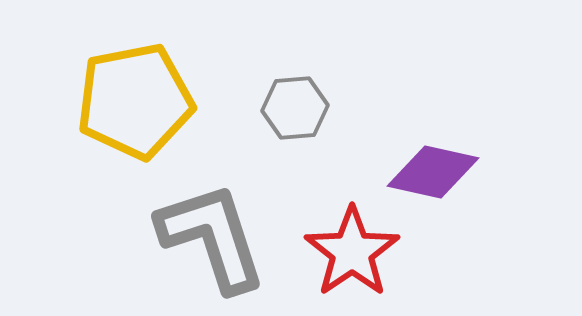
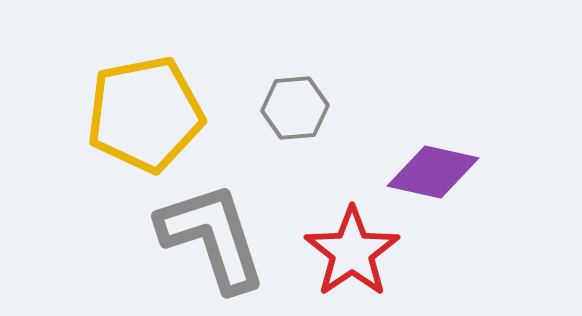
yellow pentagon: moved 10 px right, 13 px down
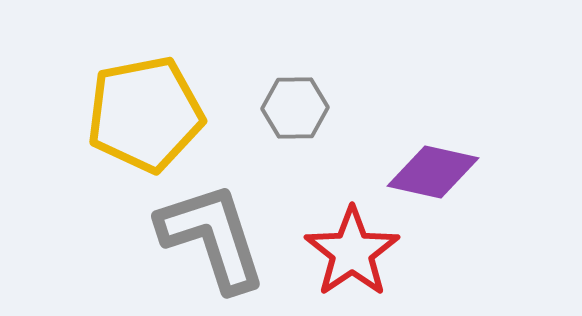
gray hexagon: rotated 4 degrees clockwise
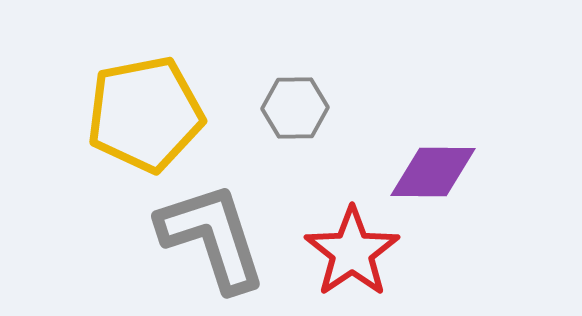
purple diamond: rotated 12 degrees counterclockwise
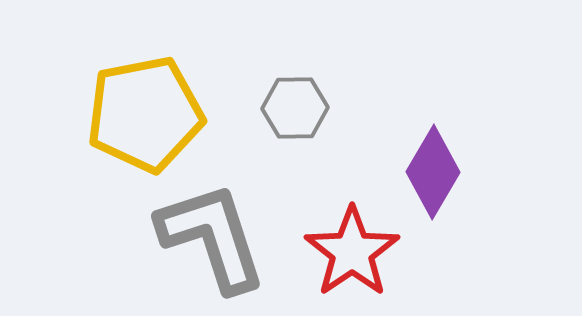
purple diamond: rotated 60 degrees counterclockwise
